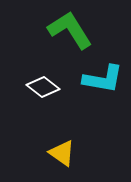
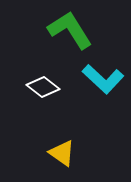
cyan L-shape: rotated 33 degrees clockwise
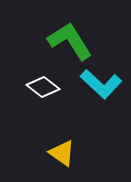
green L-shape: moved 11 px down
cyan L-shape: moved 2 px left, 5 px down
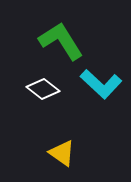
green L-shape: moved 9 px left
white diamond: moved 2 px down
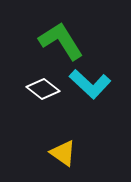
cyan L-shape: moved 11 px left
yellow triangle: moved 1 px right
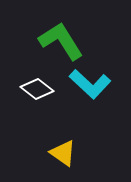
white diamond: moved 6 px left
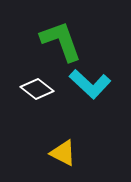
green L-shape: rotated 12 degrees clockwise
yellow triangle: rotated 8 degrees counterclockwise
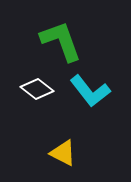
cyan L-shape: moved 7 px down; rotated 9 degrees clockwise
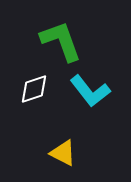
white diamond: moved 3 px left; rotated 56 degrees counterclockwise
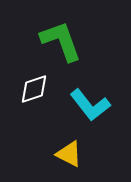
cyan L-shape: moved 14 px down
yellow triangle: moved 6 px right, 1 px down
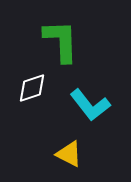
green L-shape: rotated 18 degrees clockwise
white diamond: moved 2 px left, 1 px up
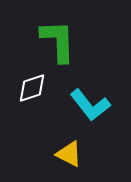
green L-shape: moved 3 px left
